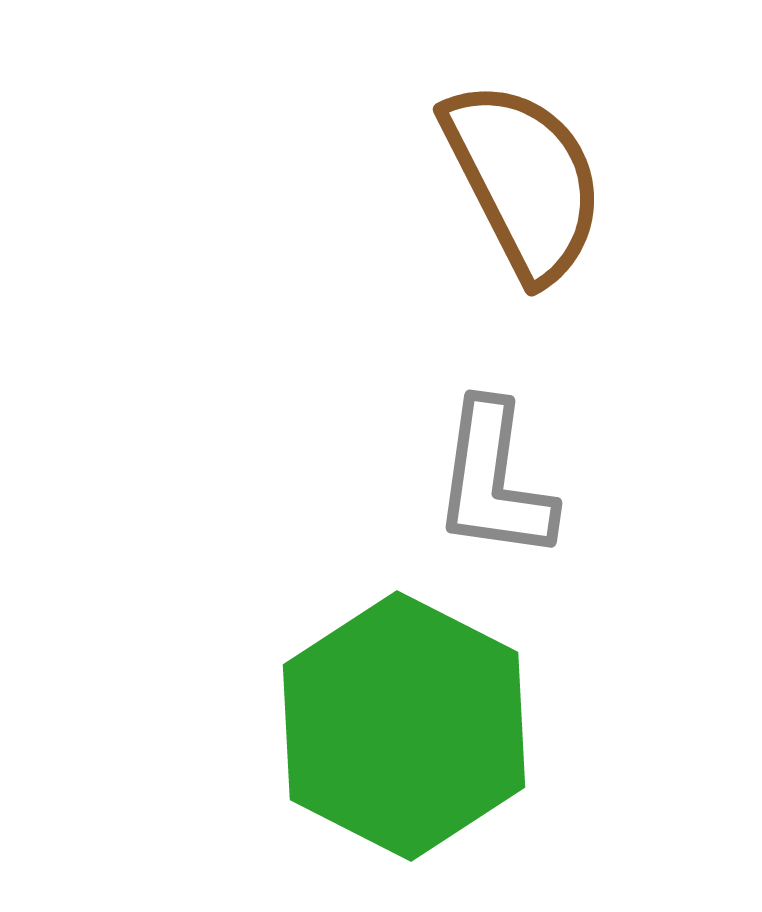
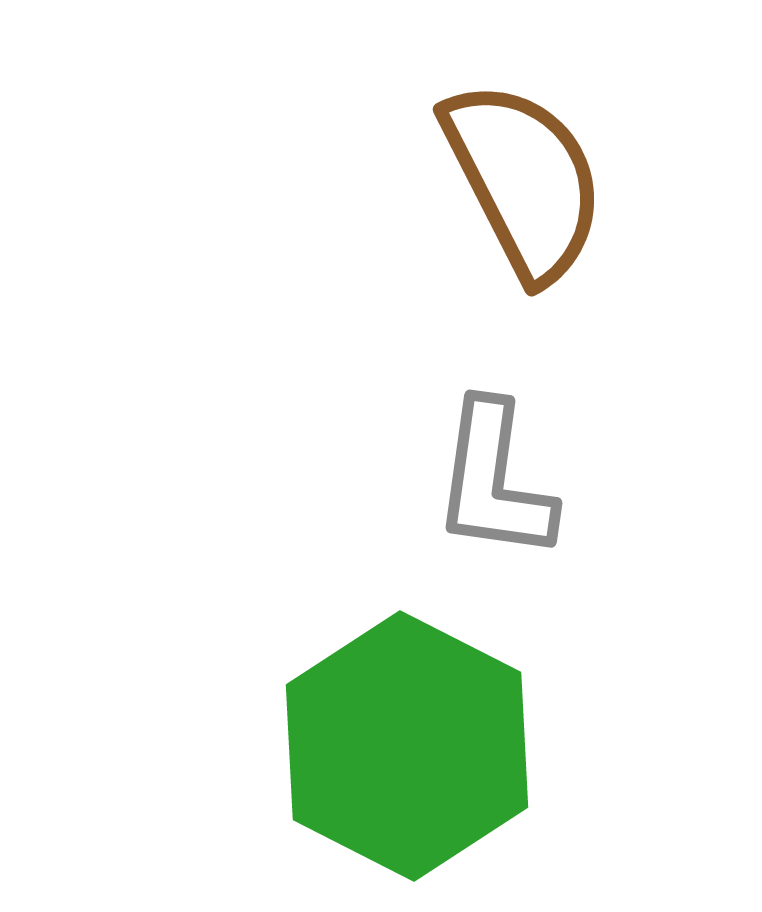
green hexagon: moved 3 px right, 20 px down
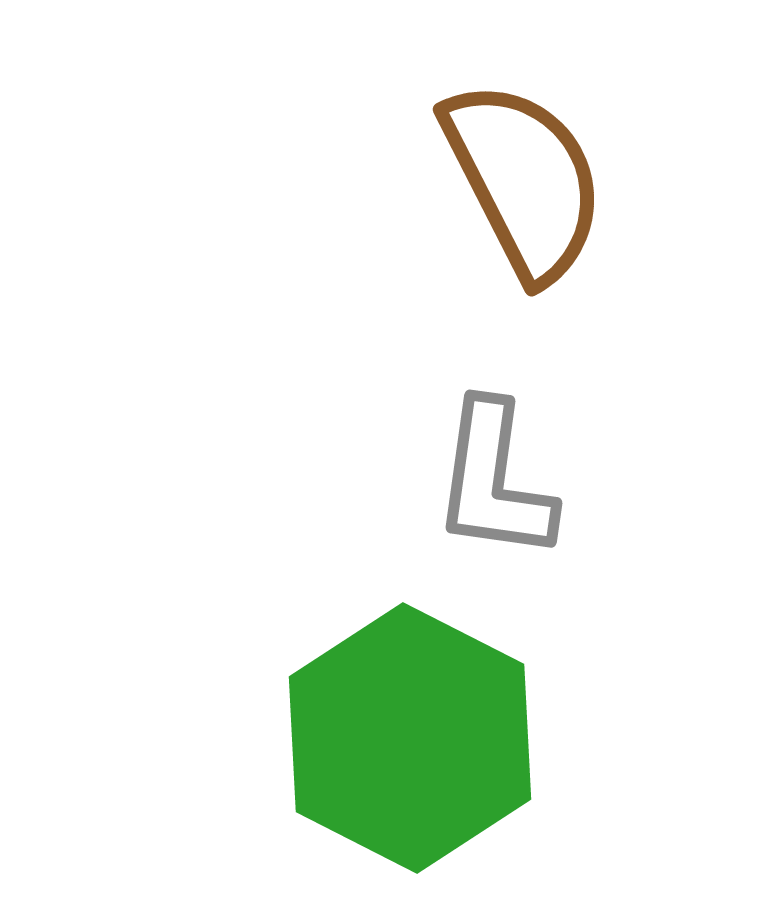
green hexagon: moved 3 px right, 8 px up
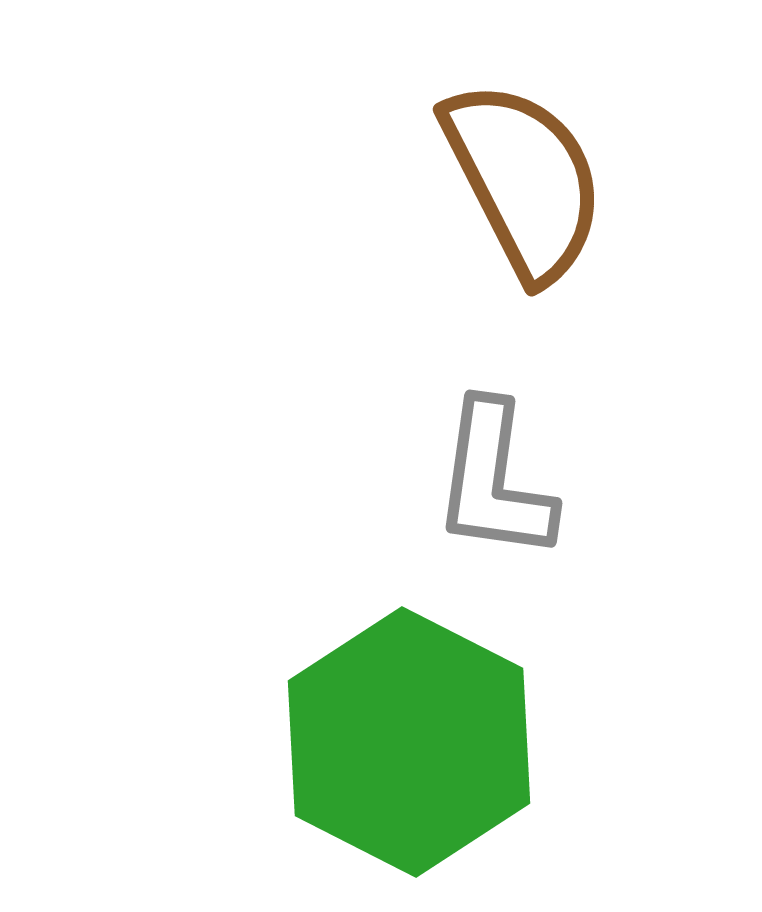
green hexagon: moved 1 px left, 4 px down
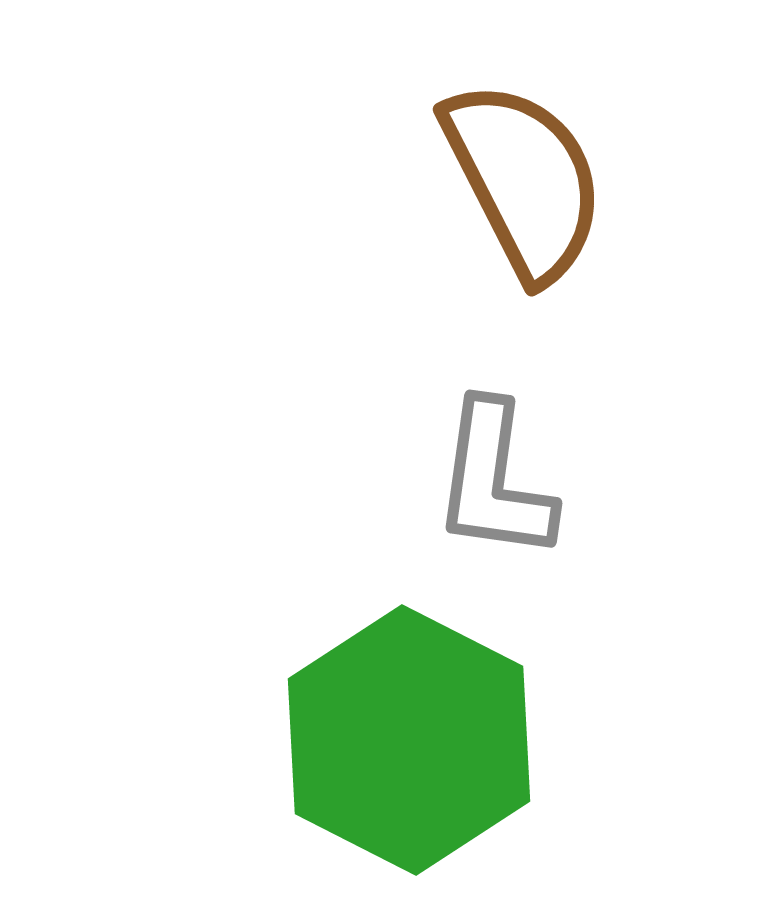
green hexagon: moved 2 px up
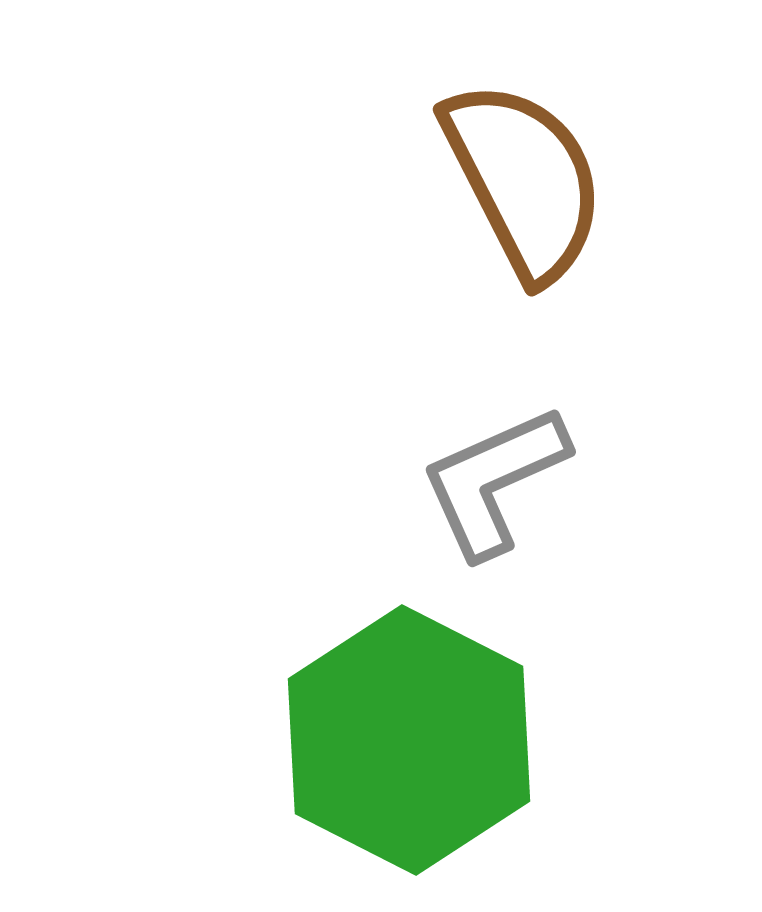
gray L-shape: rotated 58 degrees clockwise
